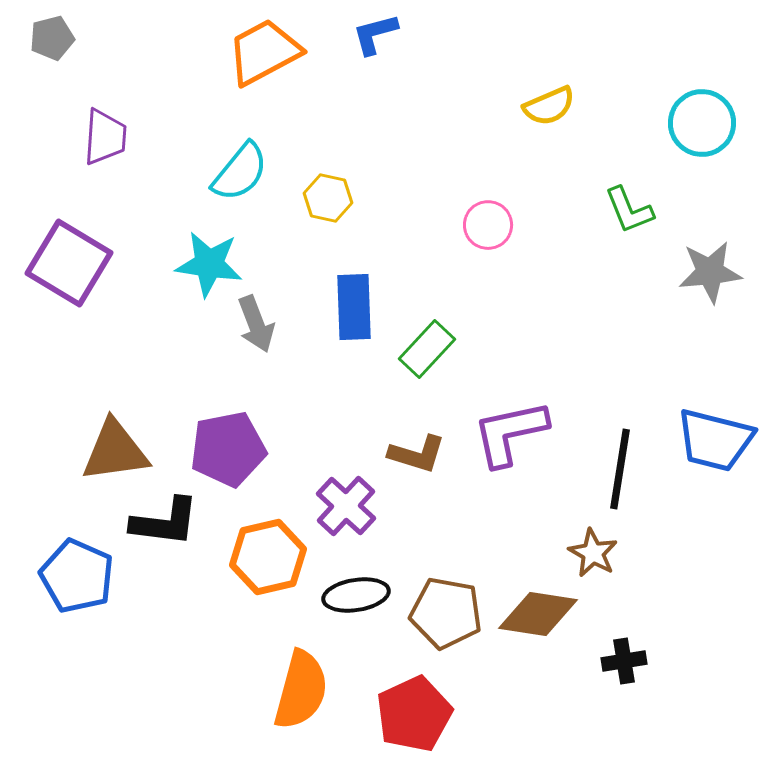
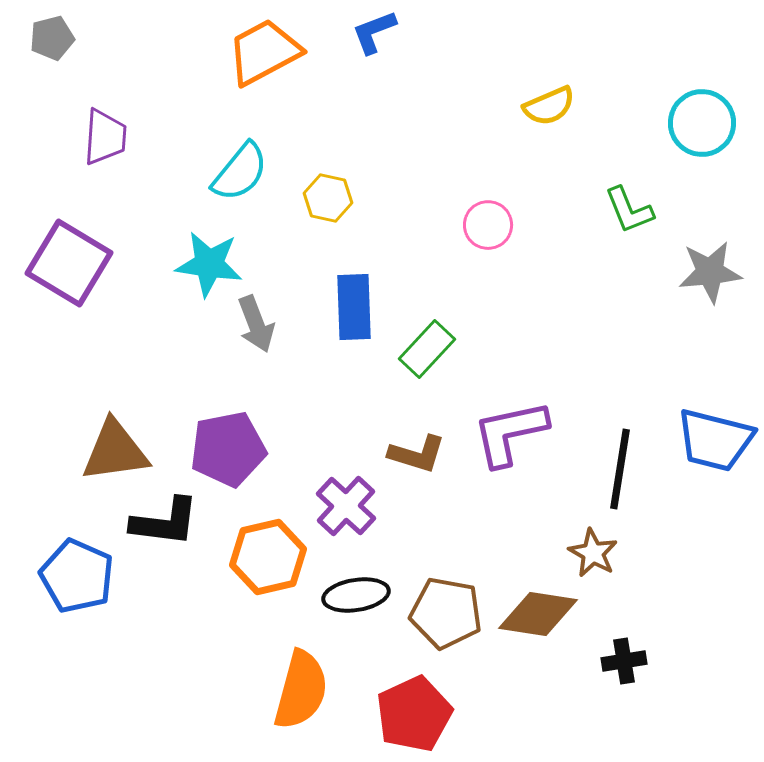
blue L-shape: moved 1 px left, 2 px up; rotated 6 degrees counterclockwise
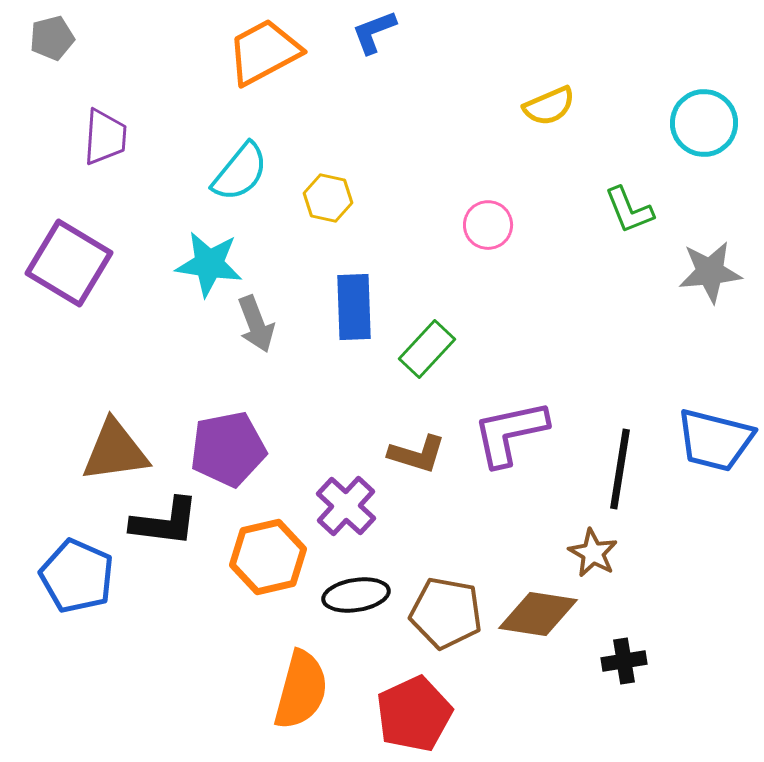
cyan circle: moved 2 px right
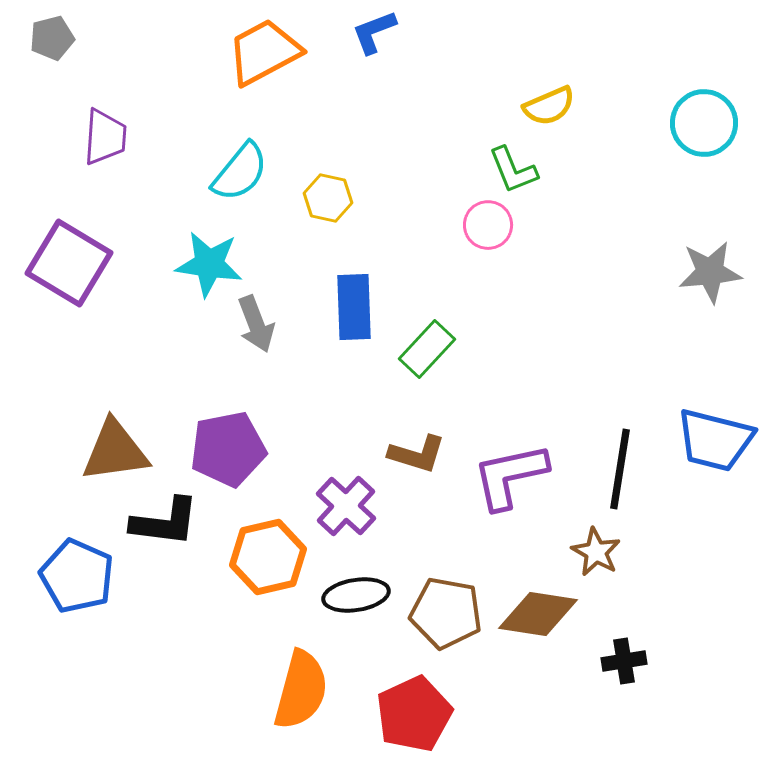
green L-shape: moved 116 px left, 40 px up
purple L-shape: moved 43 px down
brown star: moved 3 px right, 1 px up
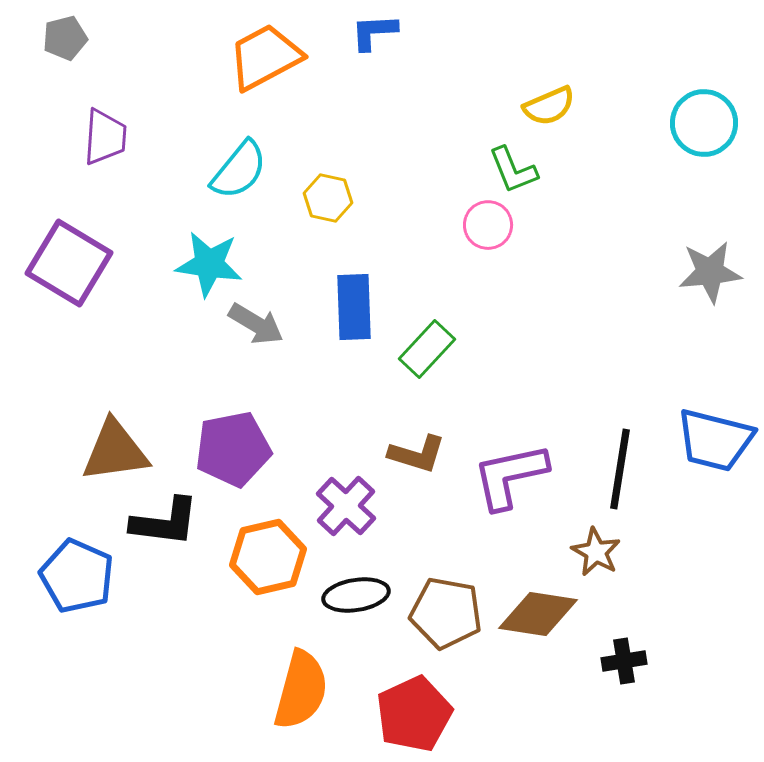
blue L-shape: rotated 18 degrees clockwise
gray pentagon: moved 13 px right
orange trapezoid: moved 1 px right, 5 px down
cyan semicircle: moved 1 px left, 2 px up
gray arrow: rotated 38 degrees counterclockwise
purple pentagon: moved 5 px right
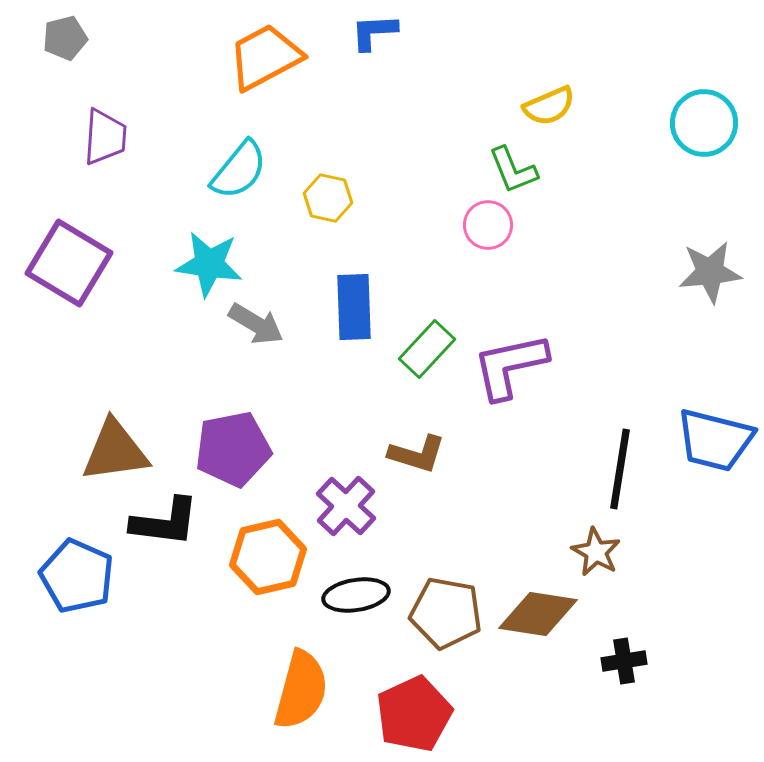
purple L-shape: moved 110 px up
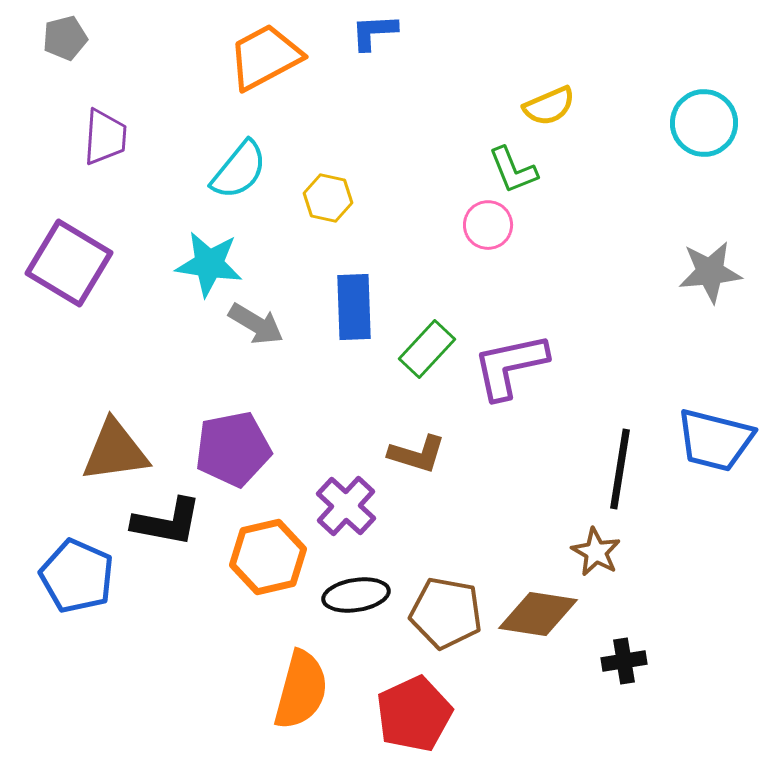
black L-shape: moved 2 px right; rotated 4 degrees clockwise
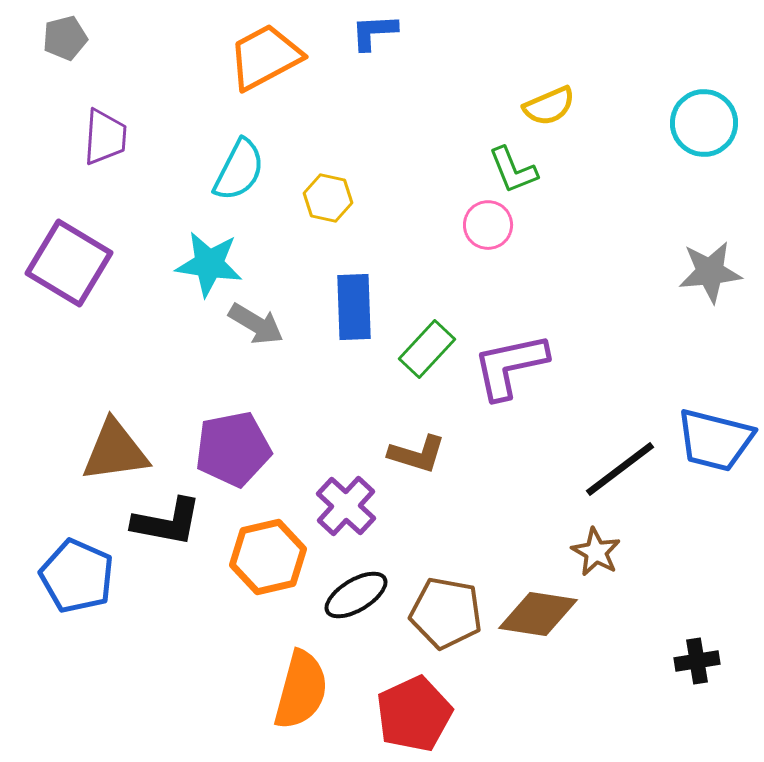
cyan semicircle: rotated 12 degrees counterclockwise
black line: rotated 44 degrees clockwise
black ellipse: rotated 22 degrees counterclockwise
black cross: moved 73 px right
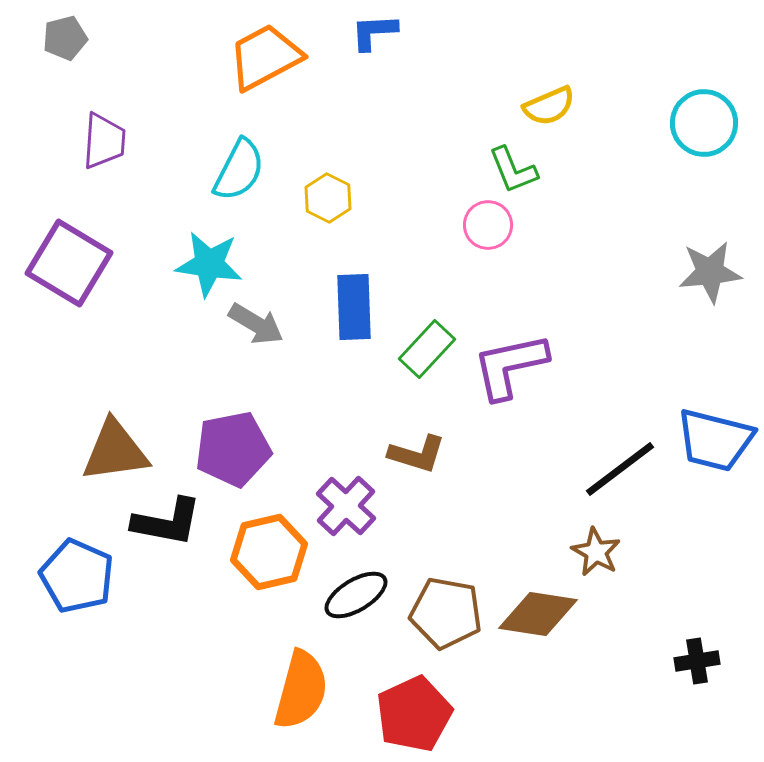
purple trapezoid: moved 1 px left, 4 px down
yellow hexagon: rotated 15 degrees clockwise
orange hexagon: moved 1 px right, 5 px up
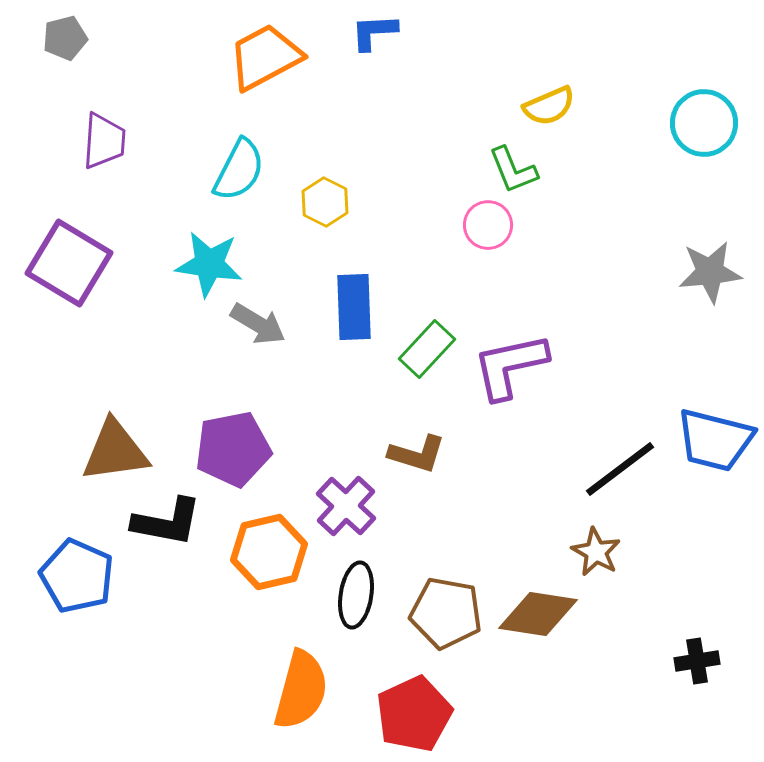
yellow hexagon: moved 3 px left, 4 px down
gray arrow: moved 2 px right
black ellipse: rotated 50 degrees counterclockwise
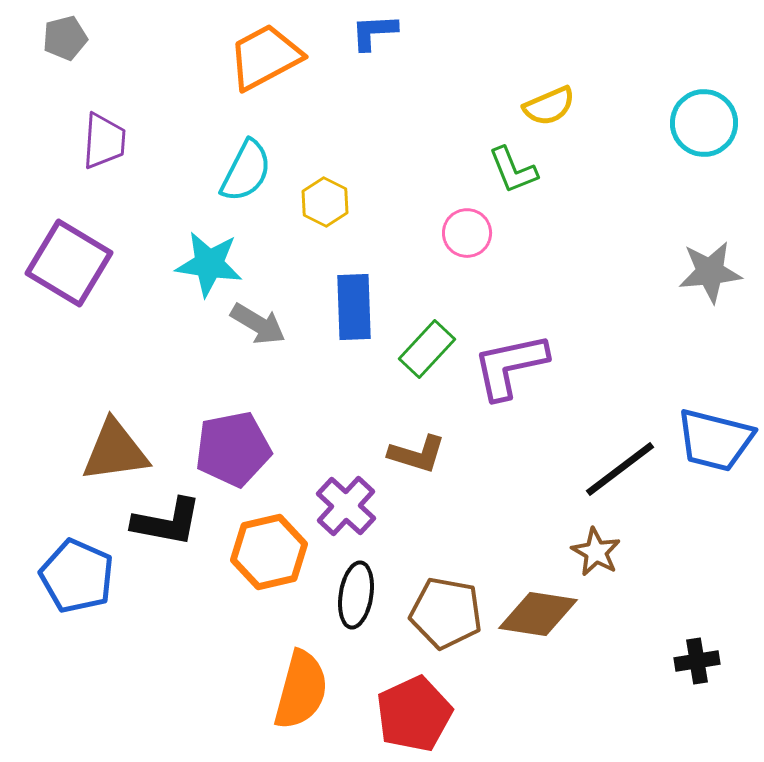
cyan semicircle: moved 7 px right, 1 px down
pink circle: moved 21 px left, 8 px down
